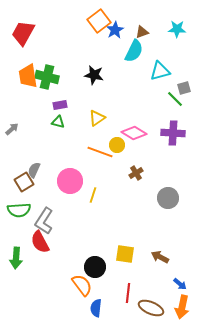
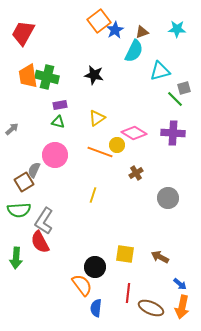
pink circle: moved 15 px left, 26 px up
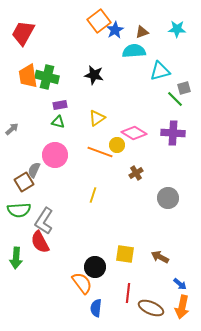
cyan semicircle: rotated 120 degrees counterclockwise
orange semicircle: moved 2 px up
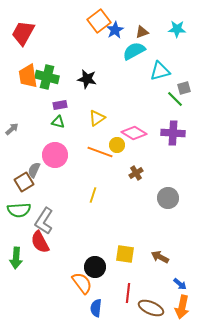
cyan semicircle: rotated 25 degrees counterclockwise
black star: moved 7 px left, 4 px down
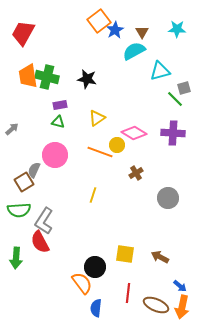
brown triangle: rotated 40 degrees counterclockwise
blue arrow: moved 2 px down
brown ellipse: moved 5 px right, 3 px up
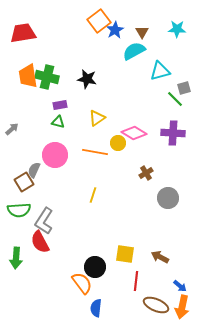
red trapezoid: rotated 52 degrees clockwise
yellow circle: moved 1 px right, 2 px up
orange line: moved 5 px left; rotated 10 degrees counterclockwise
brown cross: moved 10 px right
red line: moved 8 px right, 12 px up
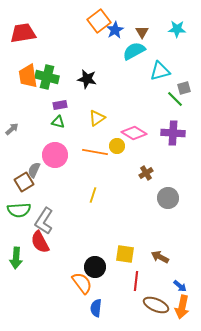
yellow circle: moved 1 px left, 3 px down
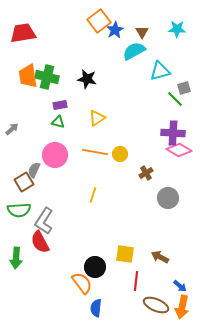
pink diamond: moved 45 px right, 17 px down
yellow circle: moved 3 px right, 8 px down
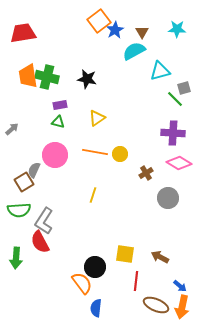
pink diamond: moved 13 px down
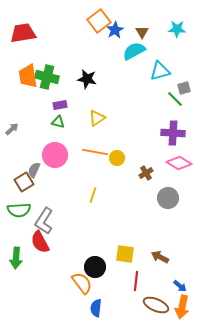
yellow circle: moved 3 px left, 4 px down
